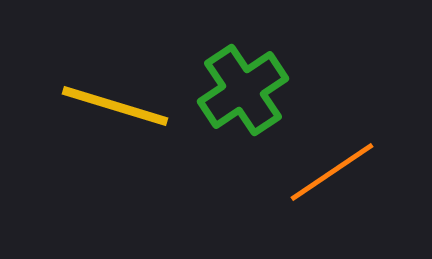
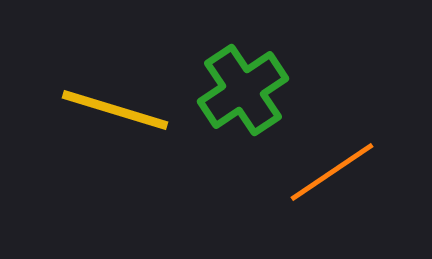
yellow line: moved 4 px down
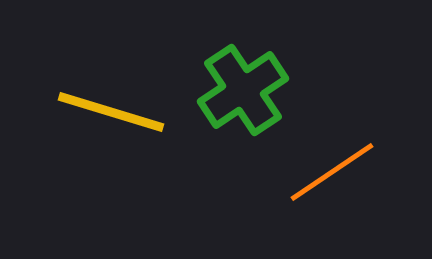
yellow line: moved 4 px left, 2 px down
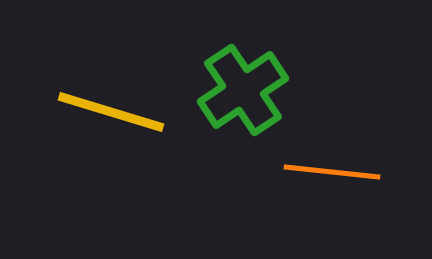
orange line: rotated 40 degrees clockwise
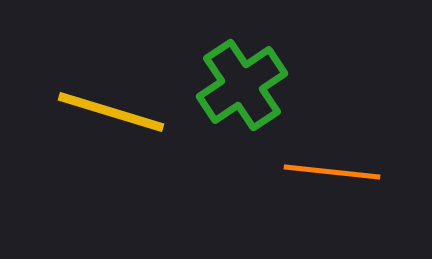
green cross: moved 1 px left, 5 px up
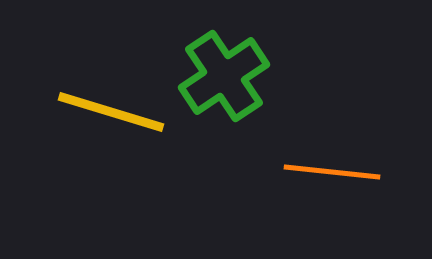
green cross: moved 18 px left, 9 px up
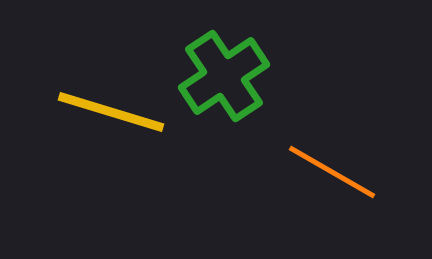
orange line: rotated 24 degrees clockwise
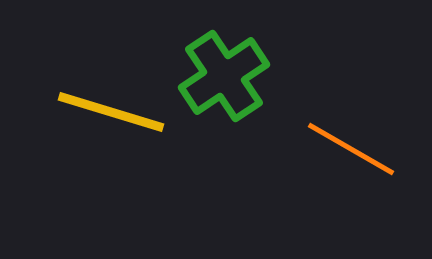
orange line: moved 19 px right, 23 px up
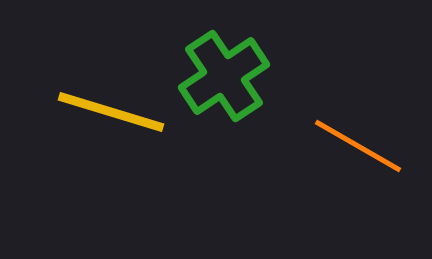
orange line: moved 7 px right, 3 px up
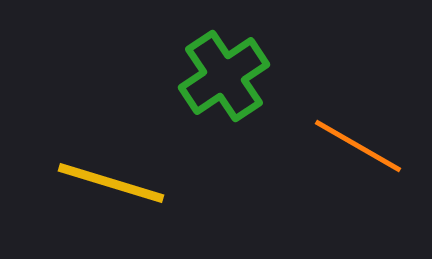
yellow line: moved 71 px down
